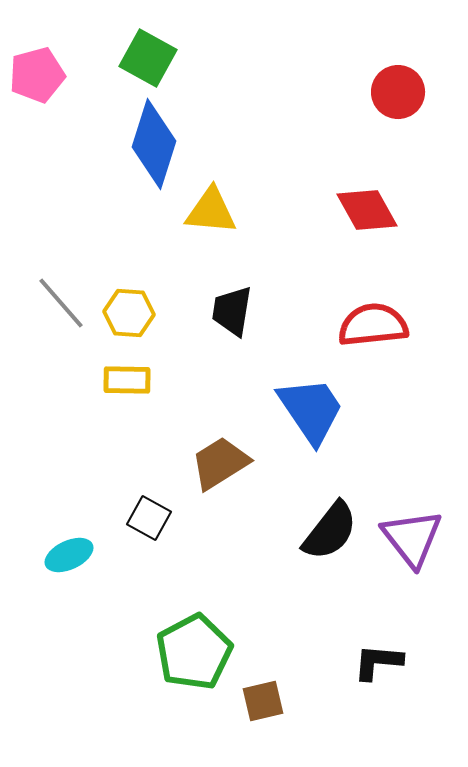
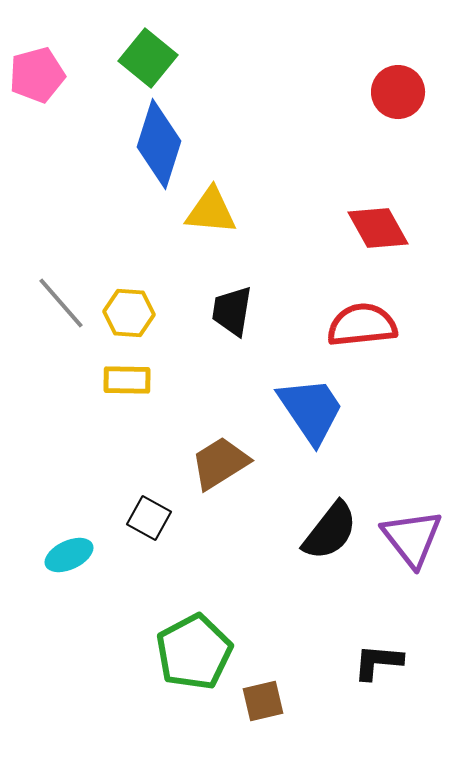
green square: rotated 10 degrees clockwise
blue diamond: moved 5 px right
red diamond: moved 11 px right, 18 px down
red semicircle: moved 11 px left
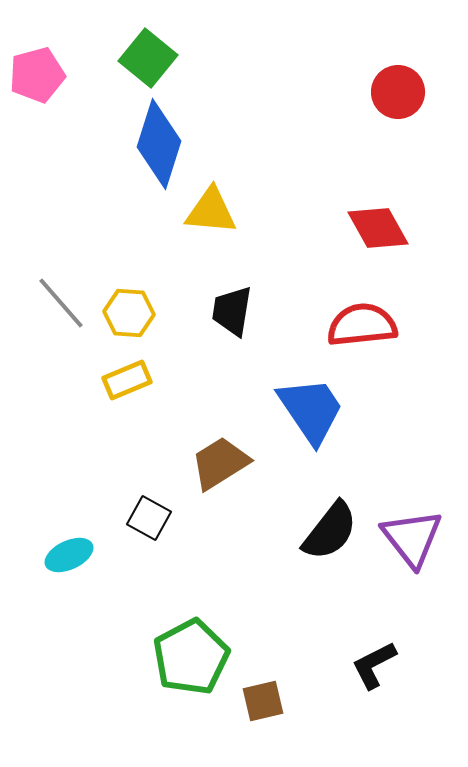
yellow rectangle: rotated 24 degrees counterclockwise
green pentagon: moved 3 px left, 5 px down
black L-shape: moved 4 px left, 3 px down; rotated 32 degrees counterclockwise
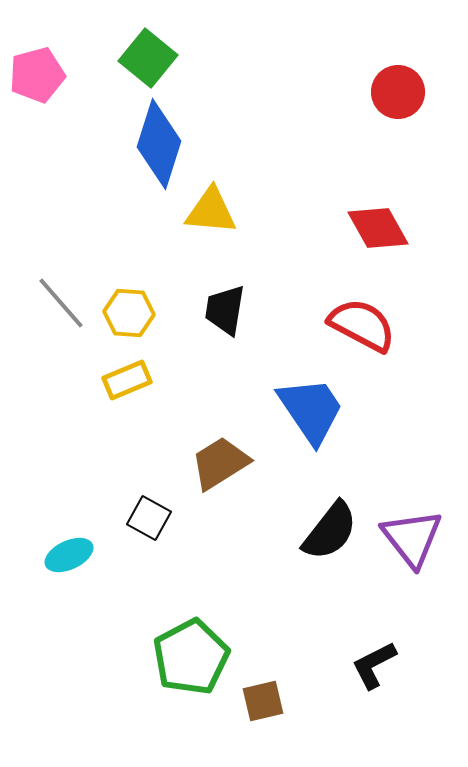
black trapezoid: moved 7 px left, 1 px up
red semicircle: rotated 34 degrees clockwise
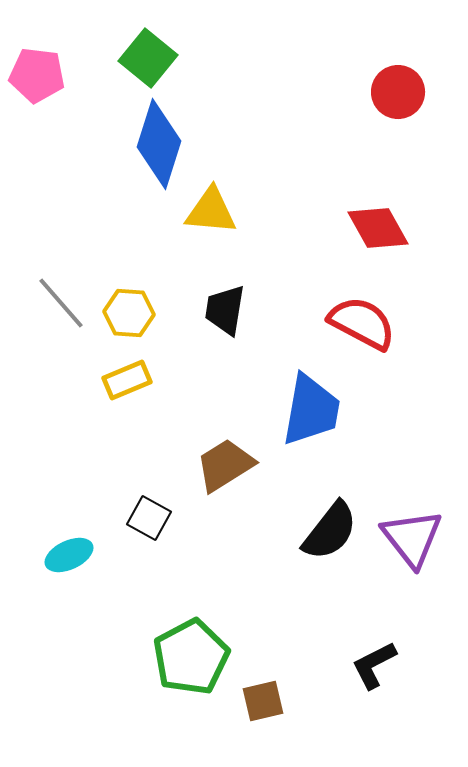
pink pentagon: rotated 22 degrees clockwise
red semicircle: moved 2 px up
blue trapezoid: rotated 44 degrees clockwise
brown trapezoid: moved 5 px right, 2 px down
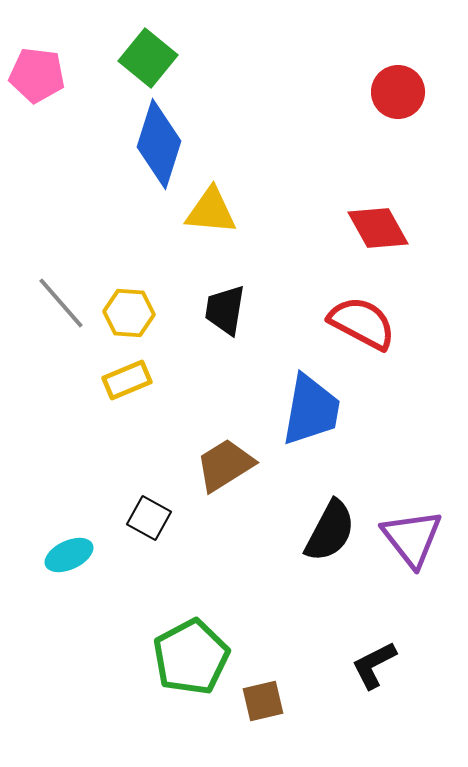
black semicircle: rotated 10 degrees counterclockwise
